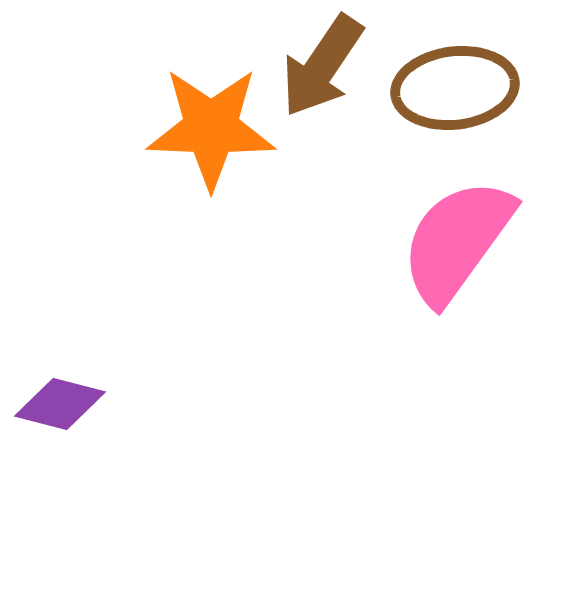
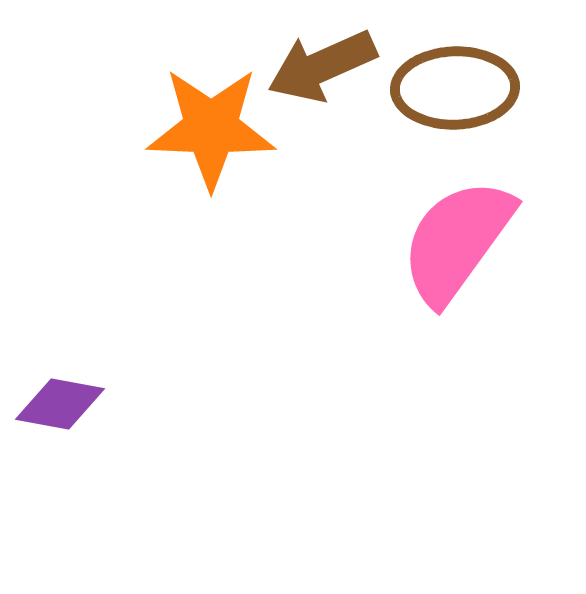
brown arrow: rotated 32 degrees clockwise
brown ellipse: rotated 5 degrees clockwise
purple diamond: rotated 4 degrees counterclockwise
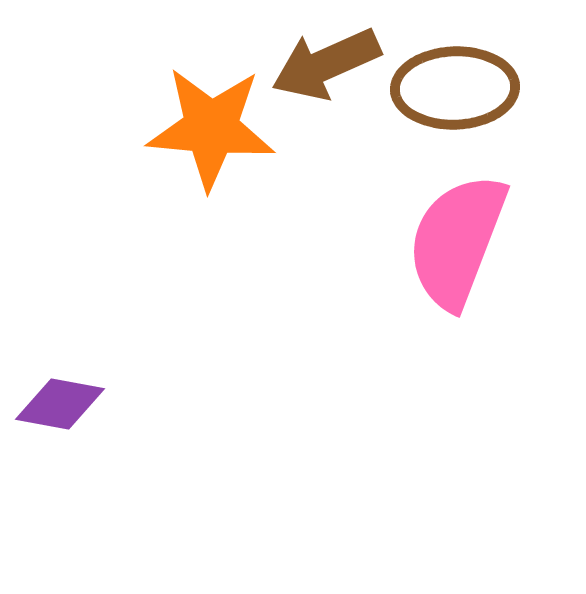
brown arrow: moved 4 px right, 2 px up
orange star: rotated 3 degrees clockwise
pink semicircle: rotated 15 degrees counterclockwise
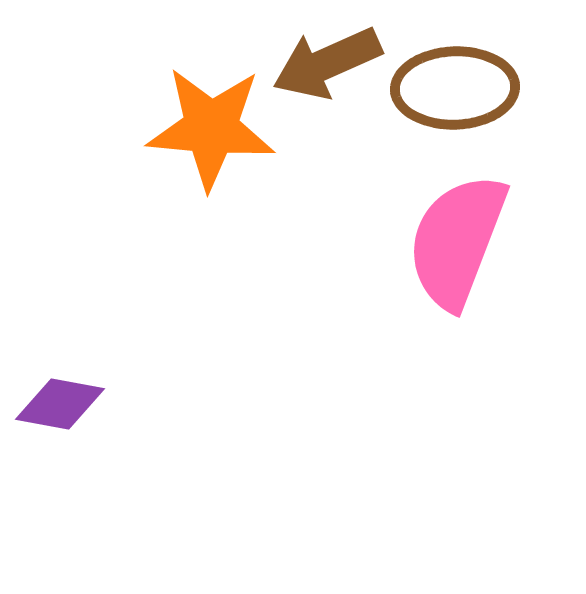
brown arrow: moved 1 px right, 1 px up
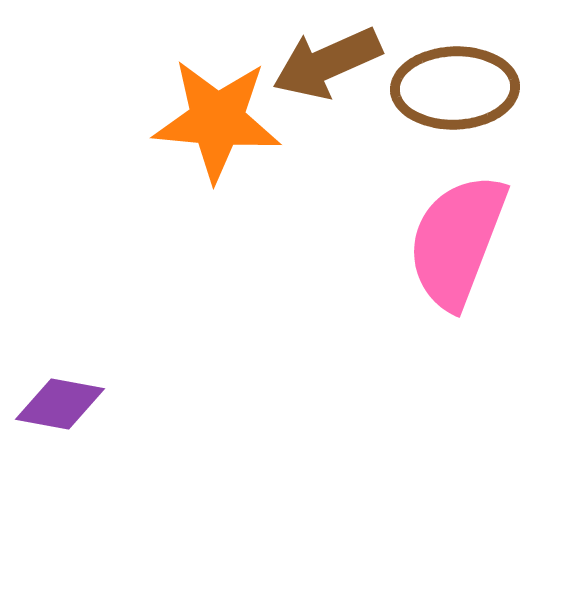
orange star: moved 6 px right, 8 px up
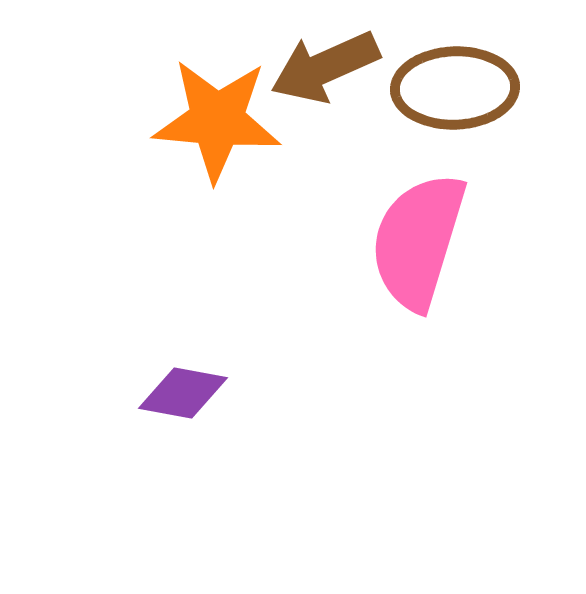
brown arrow: moved 2 px left, 4 px down
pink semicircle: moved 39 px left; rotated 4 degrees counterclockwise
purple diamond: moved 123 px right, 11 px up
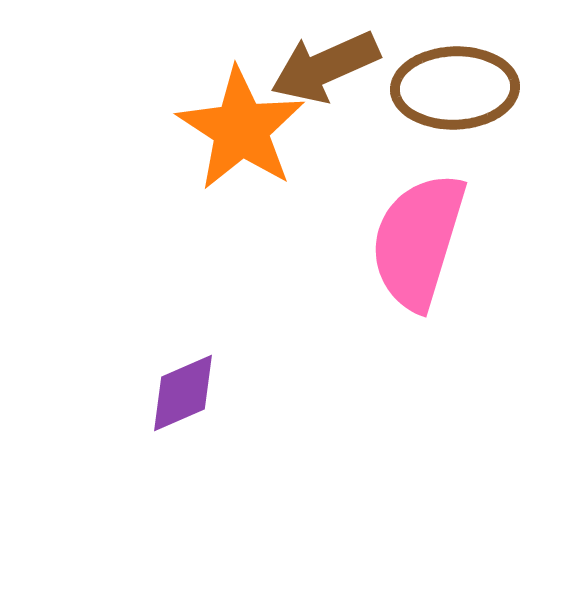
orange star: moved 24 px right, 9 px down; rotated 28 degrees clockwise
purple diamond: rotated 34 degrees counterclockwise
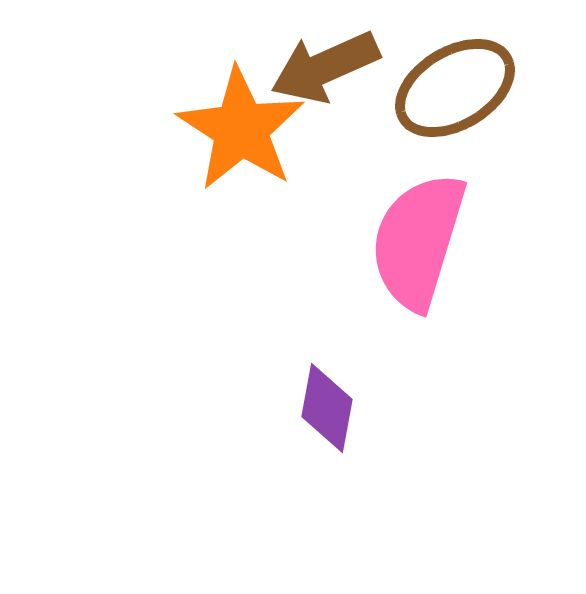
brown ellipse: rotated 29 degrees counterclockwise
purple diamond: moved 144 px right, 15 px down; rotated 56 degrees counterclockwise
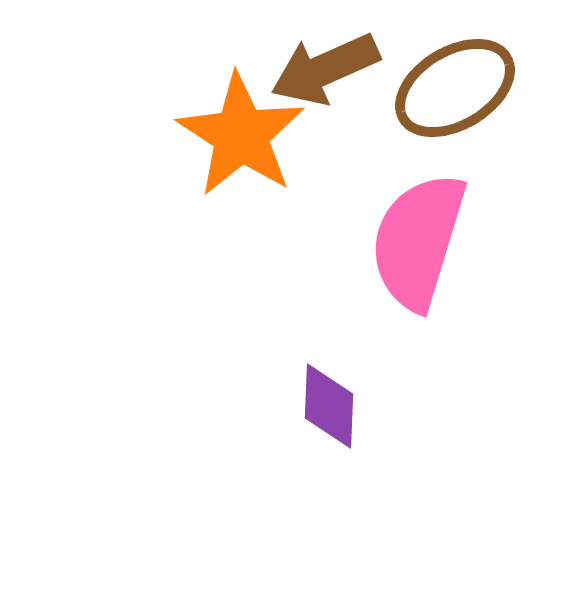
brown arrow: moved 2 px down
orange star: moved 6 px down
purple diamond: moved 2 px right, 2 px up; rotated 8 degrees counterclockwise
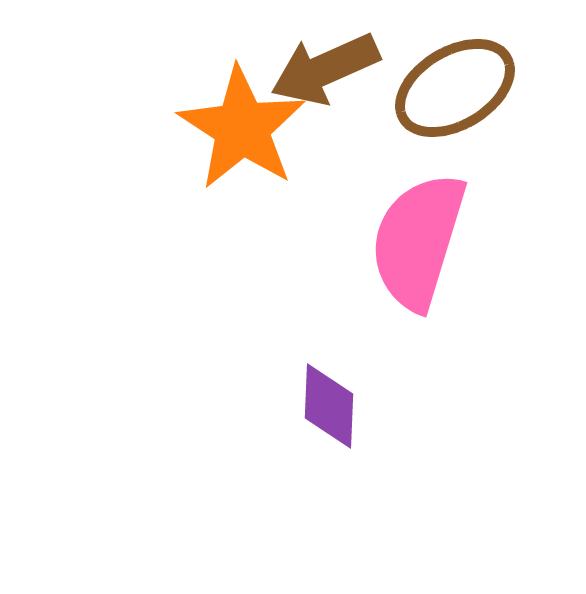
orange star: moved 1 px right, 7 px up
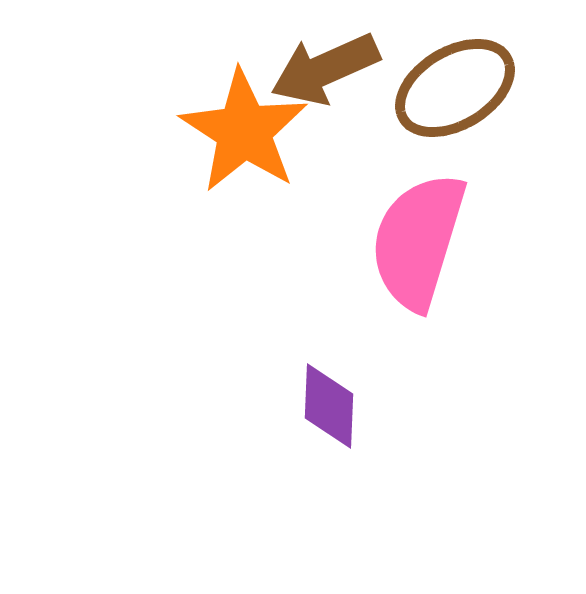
orange star: moved 2 px right, 3 px down
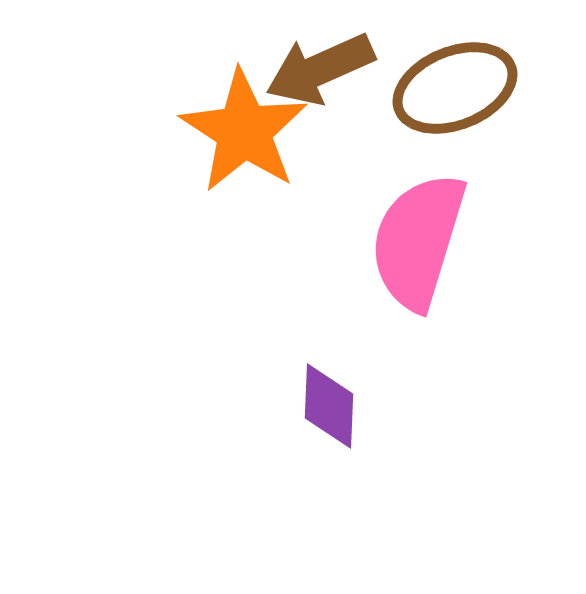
brown arrow: moved 5 px left
brown ellipse: rotated 9 degrees clockwise
